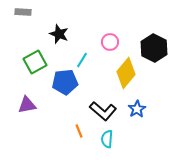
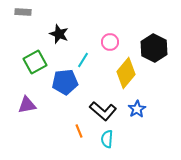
cyan line: moved 1 px right
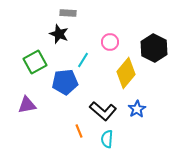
gray rectangle: moved 45 px right, 1 px down
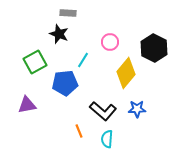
blue pentagon: moved 1 px down
blue star: rotated 30 degrees clockwise
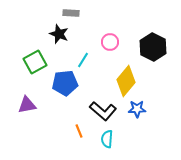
gray rectangle: moved 3 px right
black hexagon: moved 1 px left, 1 px up
yellow diamond: moved 8 px down
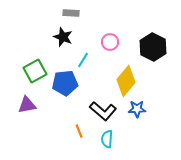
black star: moved 4 px right, 3 px down
green square: moved 9 px down
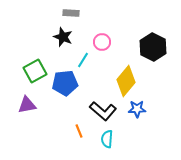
pink circle: moved 8 px left
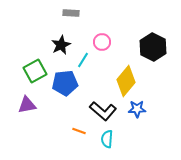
black star: moved 2 px left, 8 px down; rotated 24 degrees clockwise
orange line: rotated 48 degrees counterclockwise
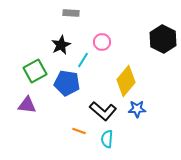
black hexagon: moved 10 px right, 8 px up
blue pentagon: moved 2 px right; rotated 15 degrees clockwise
purple triangle: rotated 18 degrees clockwise
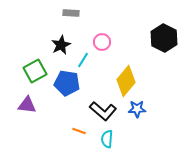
black hexagon: moved 1 px right, 1 px up
